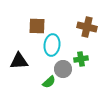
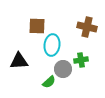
green cross: moved 1 px down
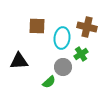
cyan ellipse: moved 10 px right, 7 px up
green cross: moved 6 px up; rotated 24 degrees counterclockwise
gray circle: moved 2 px up
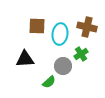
cyan ellipse: moved 2 px left, 4 px up
black triangle: moved 6 px right, 2 px up
gray circle: moved 1 px up
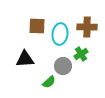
brown cross: rotated 12 degrees counterclockwise
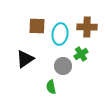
black triangle: rotated 30 degrees counterclockwise
green semicircle: moved 2 px right, 5 px down; rotated 120 degrees clockwise
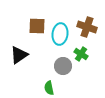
brown cross: rotated 18 degrees clockwise
green cross: rotated 24 degrees counterclockwise
black triangle: moved 6 px left, 4 px up
green semicircle: moved 2 px left, 1 px down
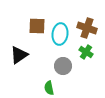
brown cross: moved 1 px down
green cross: moved 5 px right, 2 px up
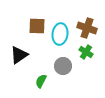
green semicircle: moved 8 px left, 7 px up; rotated 40 degrees clockwise
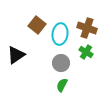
brown square: moved 1 px up; rotated 36 degrees clockwise
black triangle: moved 3 px left
gray circle: moved 2 px left, 3 px up
green semicircle: moved 21 px right, 4 px down
